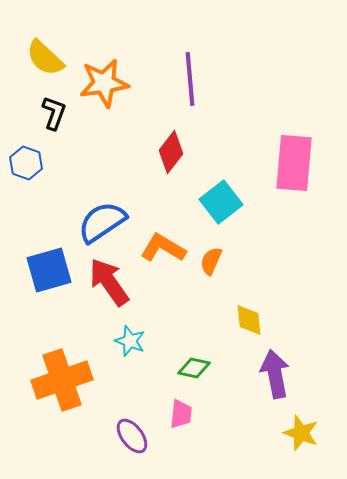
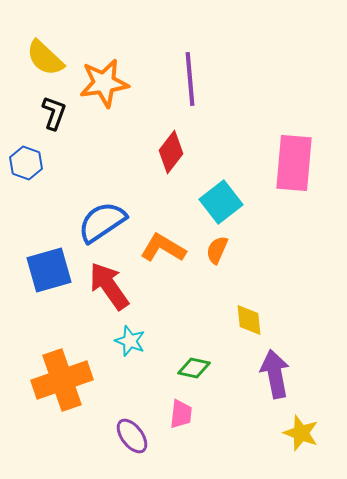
orange semicircle: moved 6 px right, 11 px up
red arrow: moved 4 px down
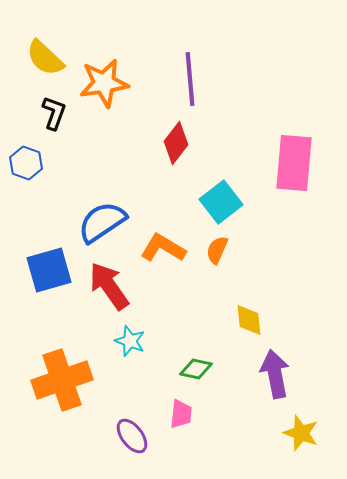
red diamond: moved 5 px right, 9 px up
green diamond: moved 2 px right, 1 px down
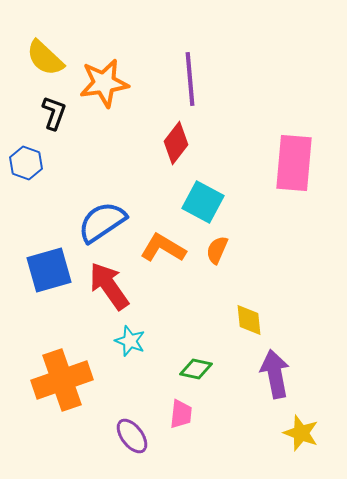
cyan square: moved 18 px left; rotated 24 degrees counterclockwise
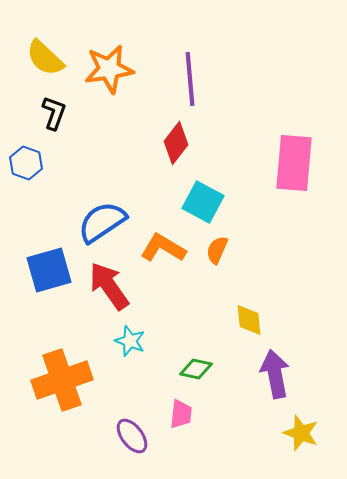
orange star: moved 5 px right, 14 px up
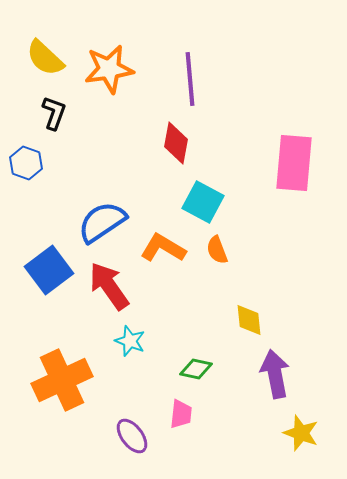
red diamond: rotated 27 degrees counterclockwise
orange semicircle: rotated 44 degrees counterclockwise
blue square: rotated 21 degrees counterclockwise
orange cross: rotated 6 degrees counterclockwise
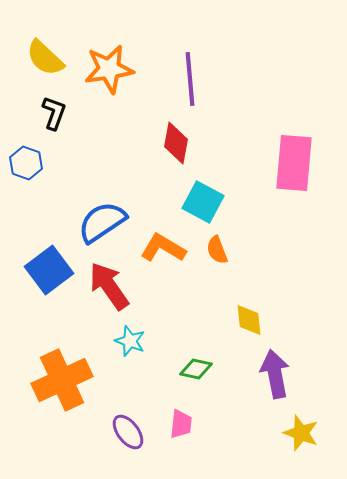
pink trapezoid: moved 10 px down
purple ellipse: moved 4 px left, 4 px up
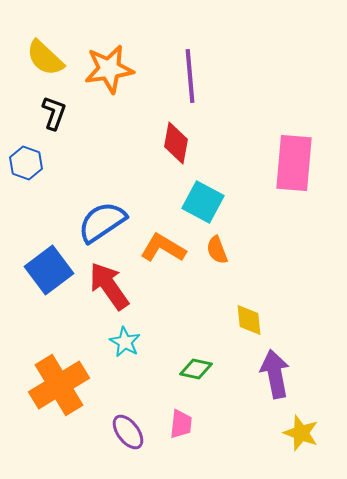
purple line: moved 3 px up
cyan star: moved 5 px left, 1 px down; rotated 8 degrees clockwise
orange cross: moved 3 px left, 5 px down; rotated 6 degrees counterclockwise
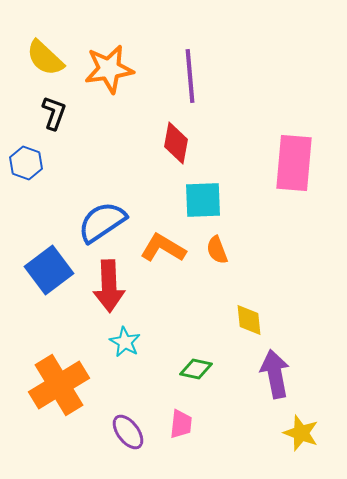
cyan square: moved 2 px up; rotated 30 degrees counterclockwise
red arrow: rotated 147 degrees counterclockwise
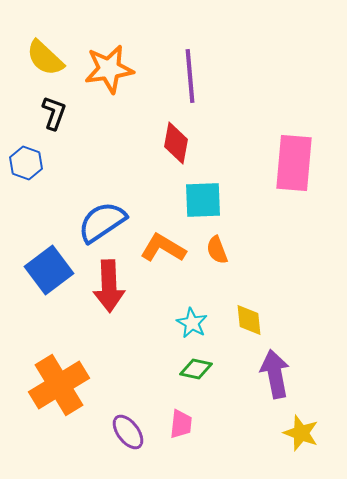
cyan star: moved 67 px right, 19 px up
